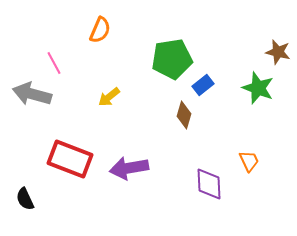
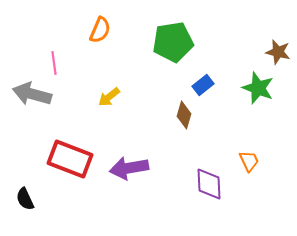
green pentagon: moved 1 px right, 17 px up
pink line: rotated 20 degrees clockwise
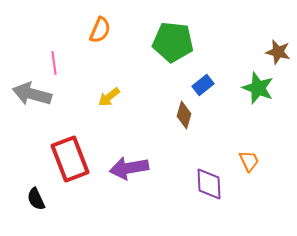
green pentagon: rotated 15 degrees clockwise
red rectangle: rotated 48 degrees clockwise
black semicircle: moved 11 px right
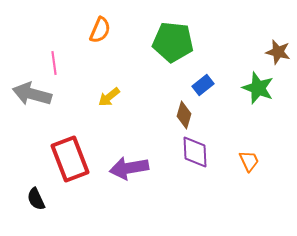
purple diamond: moved 14 px left, 32 px up
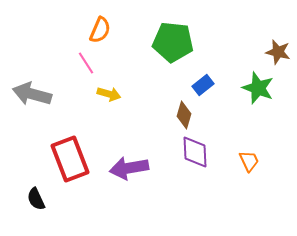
pink line: moved 32 px right; rotated 25 degrees counterclockwise
yellow arrow: moved 3 px up; rotated 125 degrees counterclockwise
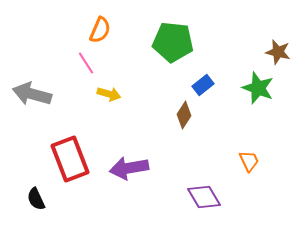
brown diamond: rotated 16 degrees clockwise
purple diamond: moved 9 px right, 45 px down; rotated 28 degrees counterclockwise
